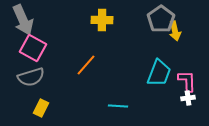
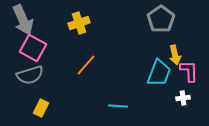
yellow cross: moved 23 px left, 3 px down; rotated 20 degrees counterclockwise
yellow arrow: moved 24 px down
gray semicircle: moved 1 px left, 2 px up
pink L-shape: moved 2 px right, 10 px up
white cross: moved 5 px left
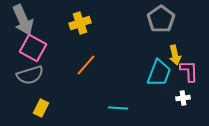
yellow cross: moved 1 px right
cyan line: moved 2 px down
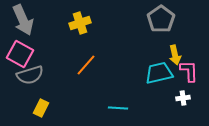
pink square: moved 13 px left, 6 px down
cyan trapezoid: rotated 124 degrees counterclockwise
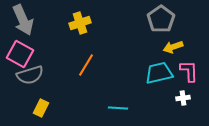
yellow arrow: moved 2 px left, 8 px up; rotated 84 degrees clockwise
orange line: rotated 10 degrees counterclockwise
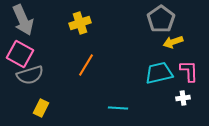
yellow arrow: moved 5 px up
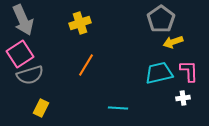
pink square: rotated 28 degrees clockwise
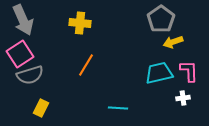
yellow cross: rotated 25 degrees clockwise
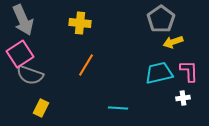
gray semicircle: rotated 36 degrees clockwise
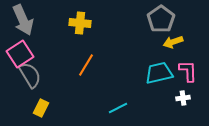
pink L-shape: moved 1 px left
gray semicircle: rotated 140 degrees counterclockwise
cyan line: rotated 30 degrees counterclockwise
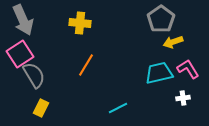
pink L-shape: moved 2 px up; rotated 30 degrees counterclockwise
gray semicircle: moved 4 px right
